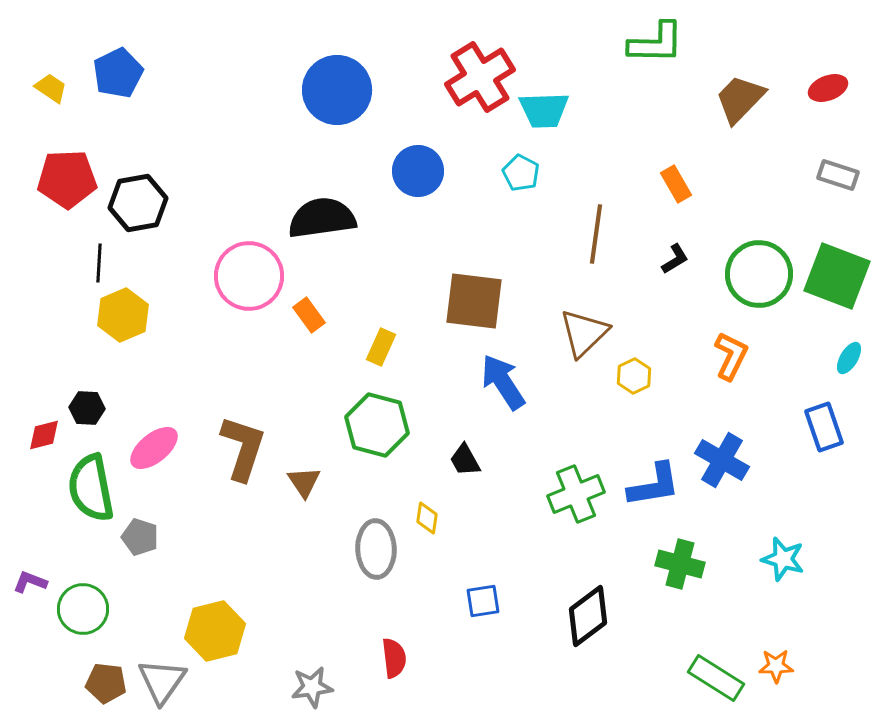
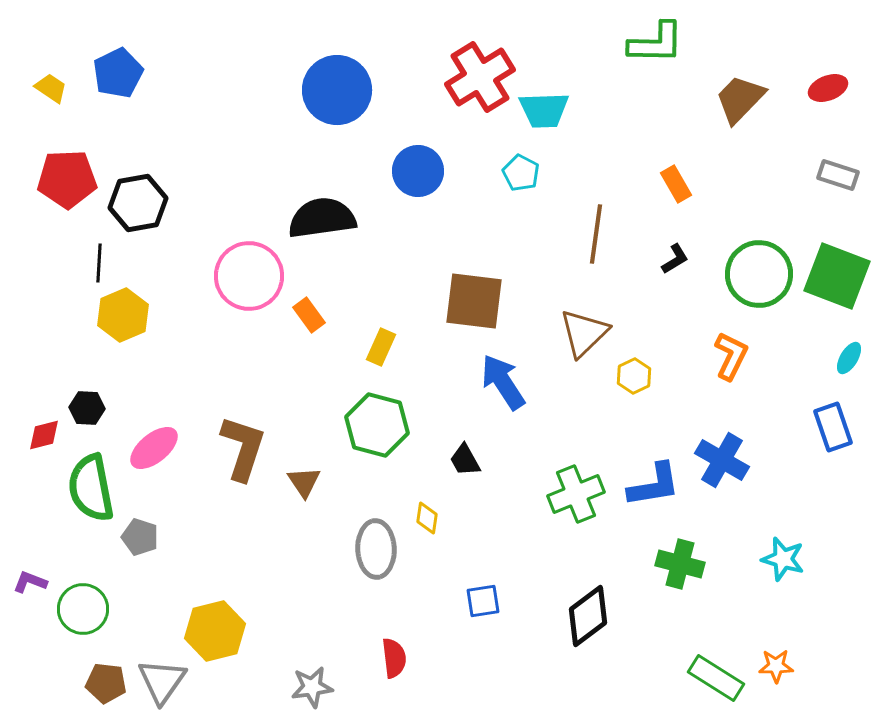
blue rectangle at (824, 427): moved 9 px right
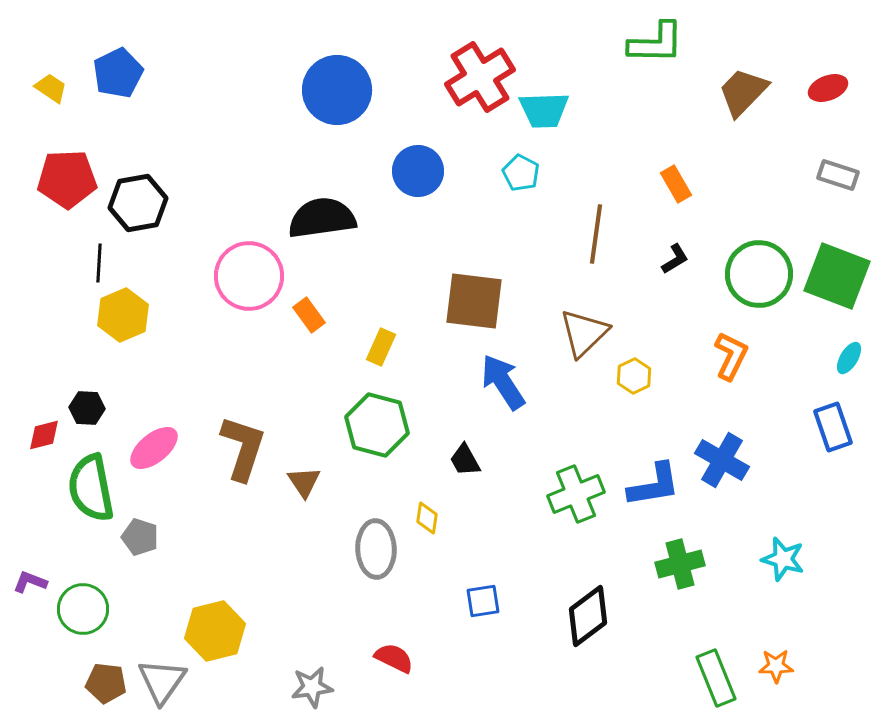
brown trapezoid at (740, 99): moved 3 px right, 7 px up
green cross at (680, 564): rotated 30 degrees counterclockwise
red semicircle at (394, 658): rotated 57 degrees counterclockwise
green rectangle at (716, 678): rotated 36 degrees clockwise
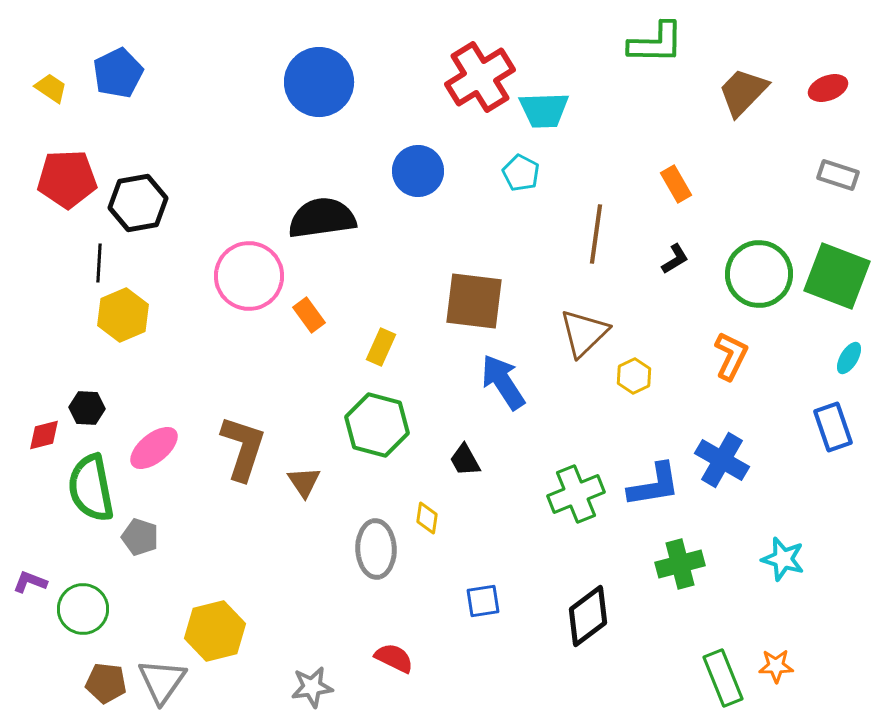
blue circle at (337, 90): moved 18 px left, 8 px up
green rectangle at (716, 678): moved 7 px right
